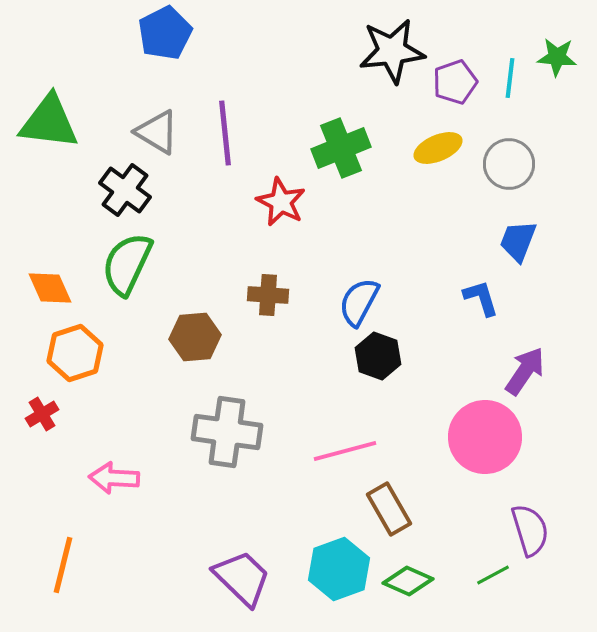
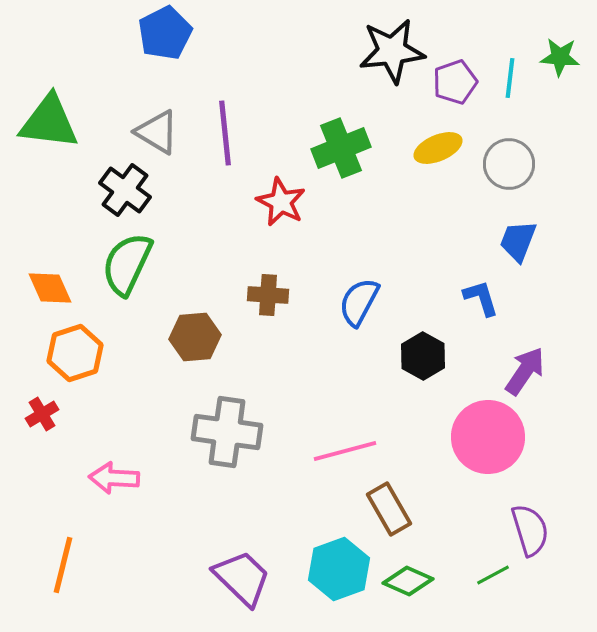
green star: moved 3 px right
black hexagon: moved 45 px right; rotated 9 degrees clockwise
pink circle: moved 3 px right
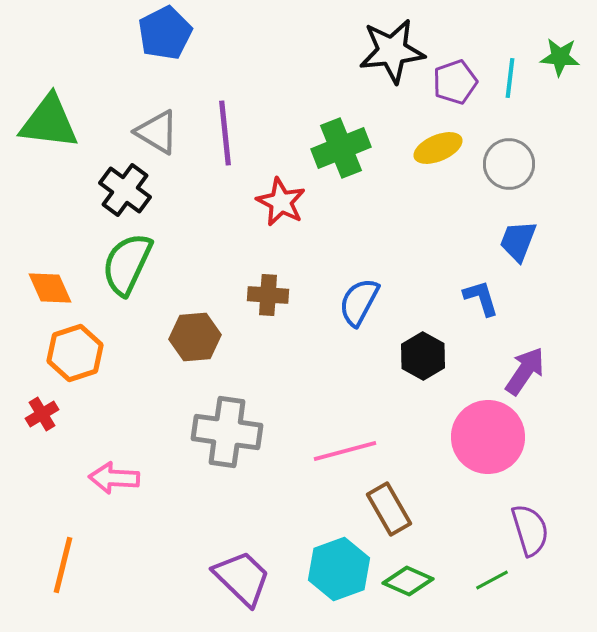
green line: moved 1 px left, 5 px down
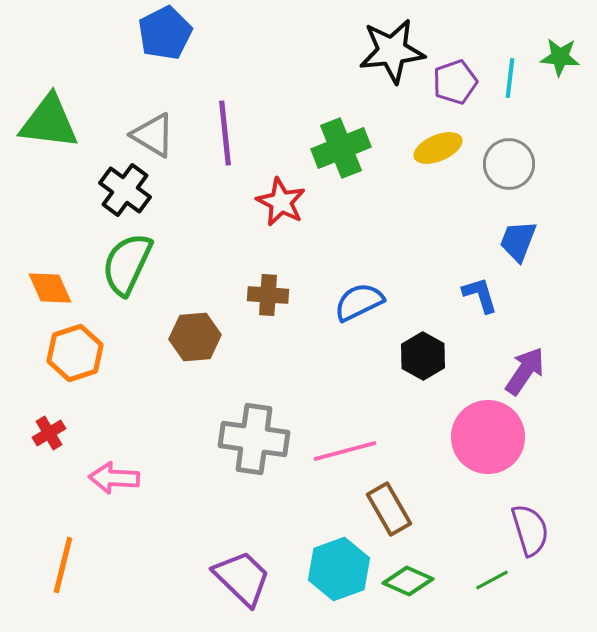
gray triangle: moved 4 px left, 3 px down
blue L-shape: moved 1 px left, 3 px up
blue semicircle: rotated 36 degrees clockwise
red cross: moved 7 px right, 19 px down
gray cross: moved 27 px right, 7 px down
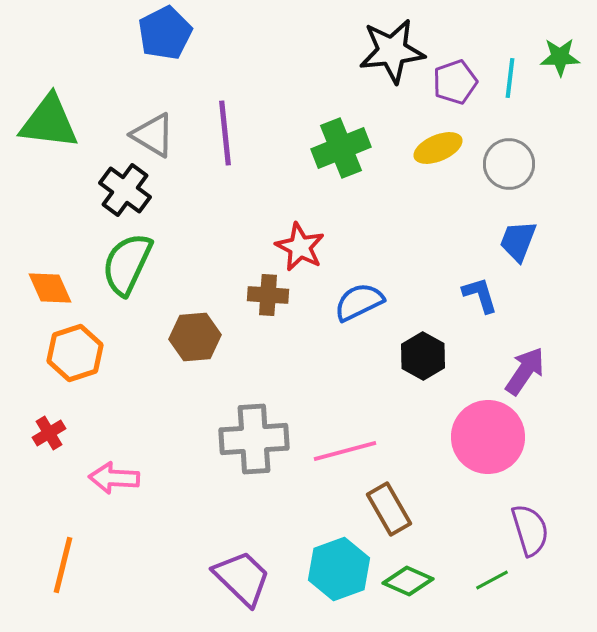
green star: rotated 6 degrees counterclockwise
red star: moved 19 px right, 45 px down
gray cross: rotated 12 degrees counterclockwise
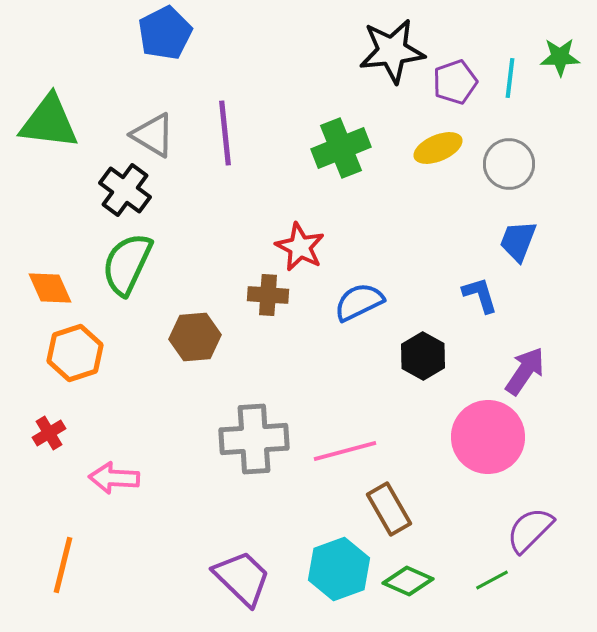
purple semicircle: rotated 118 degrees counterclockwise
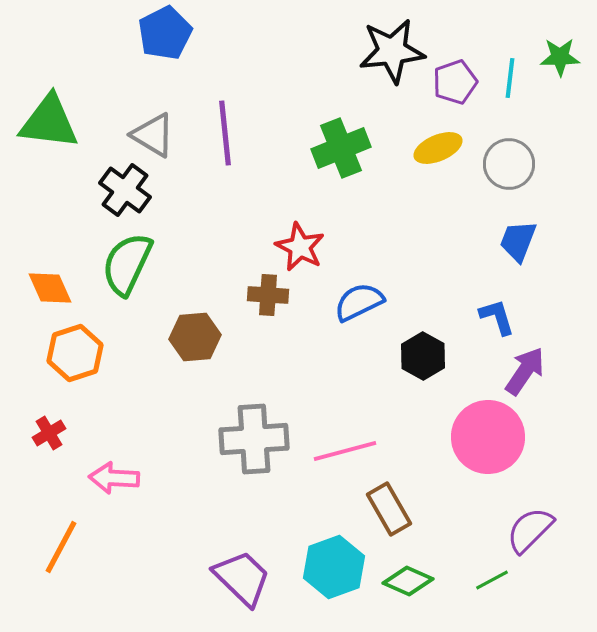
blue L-shape: moved 17 px right, 22 px down
orange line: moved 2 px left, 18 px up; rotated 14 degrees clockwise
cyan hexagon: moved 5 px left, 2 px up
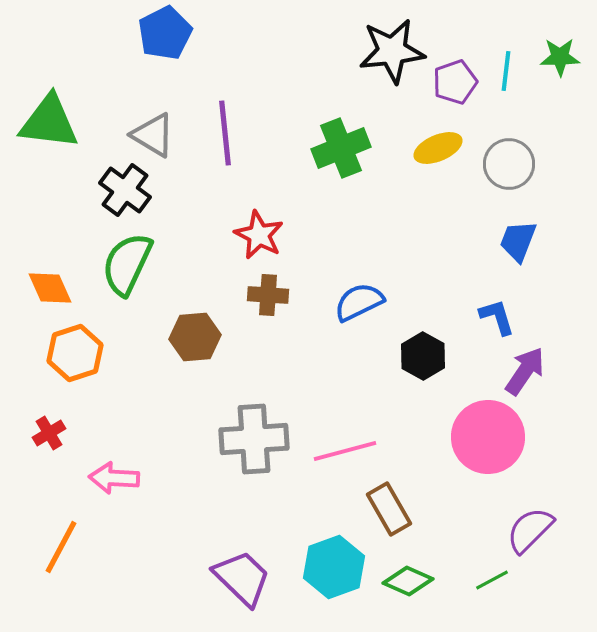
cyan line: moved 4 px left, 7 px up
red star: moved 41 px left, 12 px up
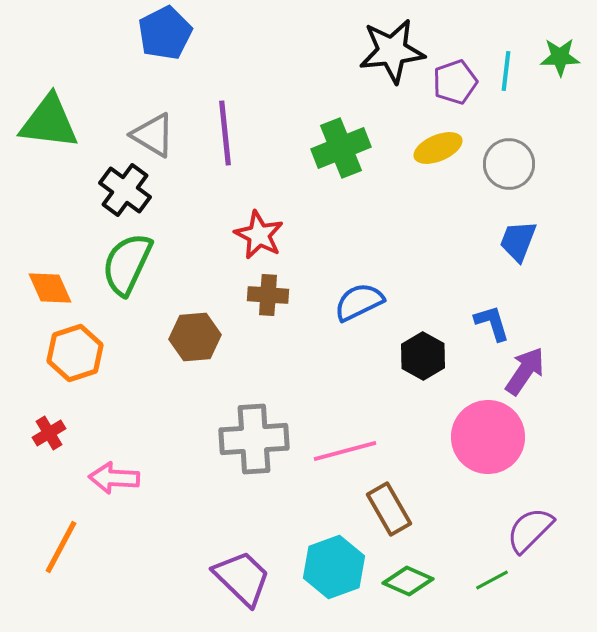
blue L-shape: moved 5 px left, 6 px down
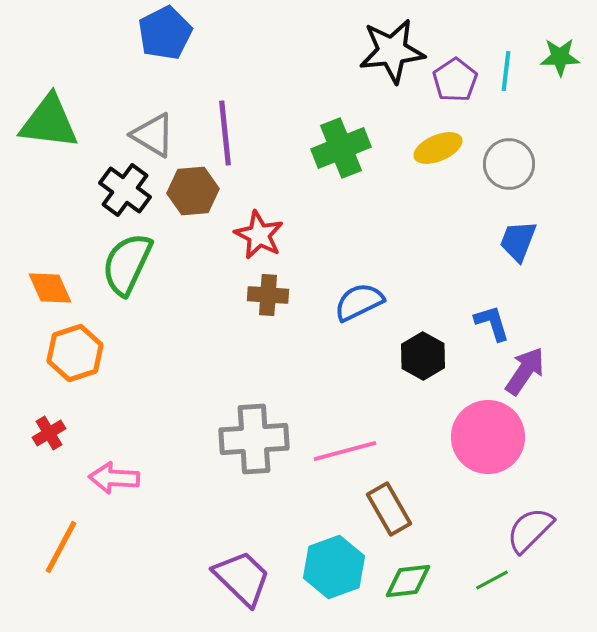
purple pentagon: moved 2 px up; rotated 15 degrees counterclockwise
brown hexagon: moved 2 px left, 146 px up
green diamond: rotated 30 degrees counterclockwise
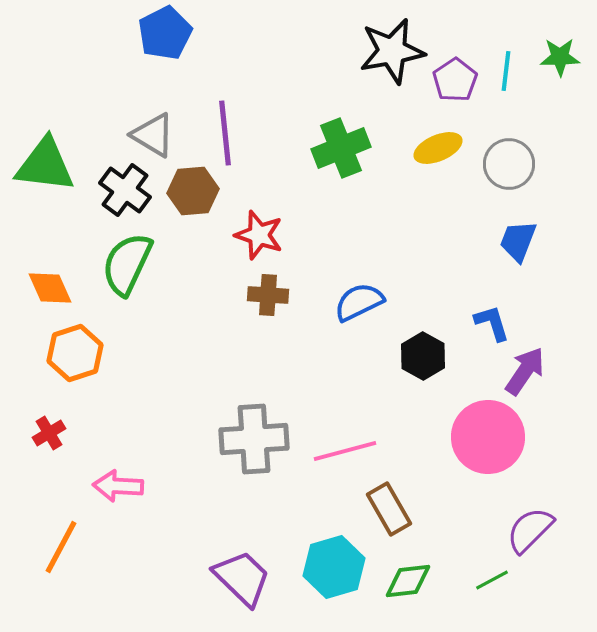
black star: rotated 4 degrees counterclockwise
green triangle: moved 4 px left, 43 px down
red star: rotated 9 degrees counterclockwise
pink arrow: moved 4 px right, 8 px down
cyan hexagon: rotated 4 degrees clockwise
